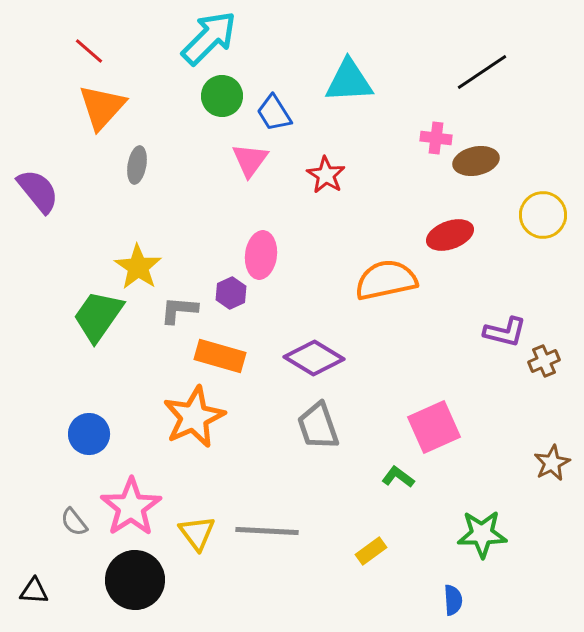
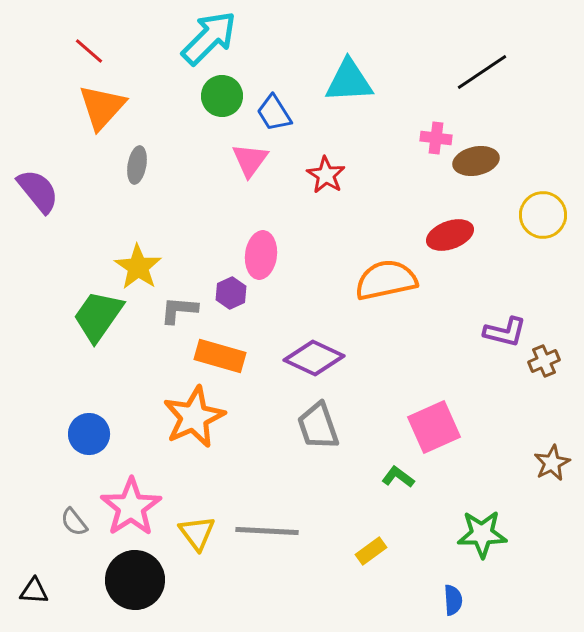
purple diamond: rotated 6 degrees counterclockwise
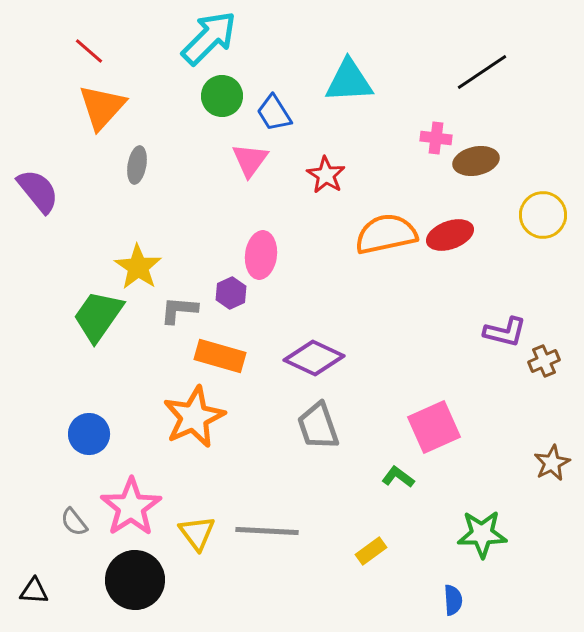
orange semicircle: moved 46 px up
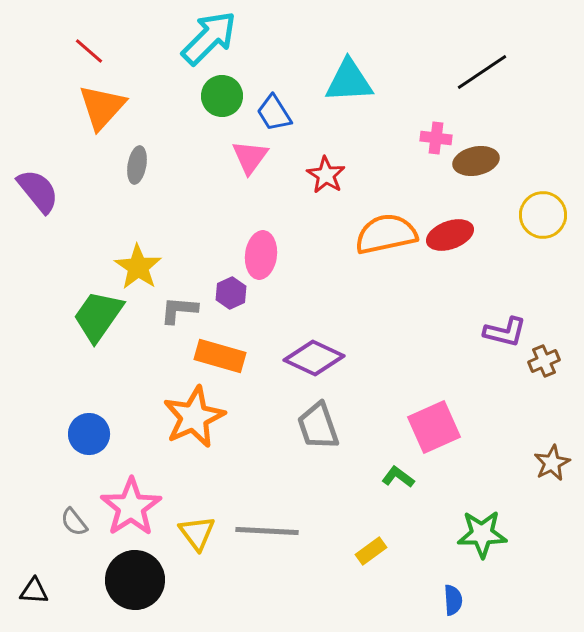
pink triangle: moved 3 px up
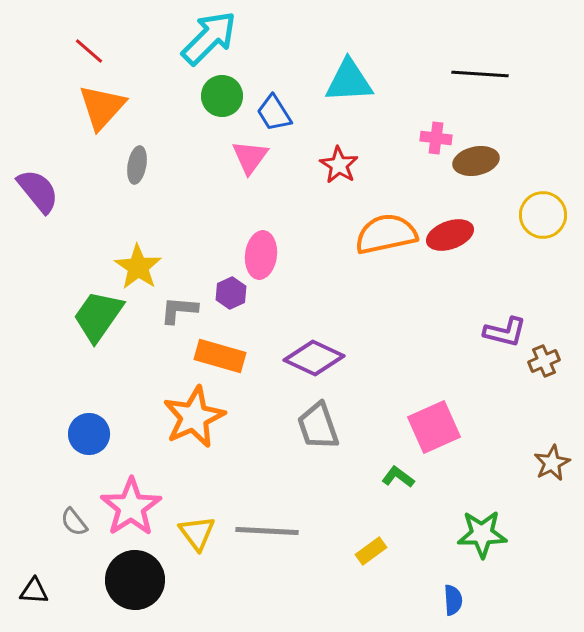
black line: moved 2 px left, 2 px down; rotated 38 degrees clockwise
red star: moved 13 px right, 10 px up
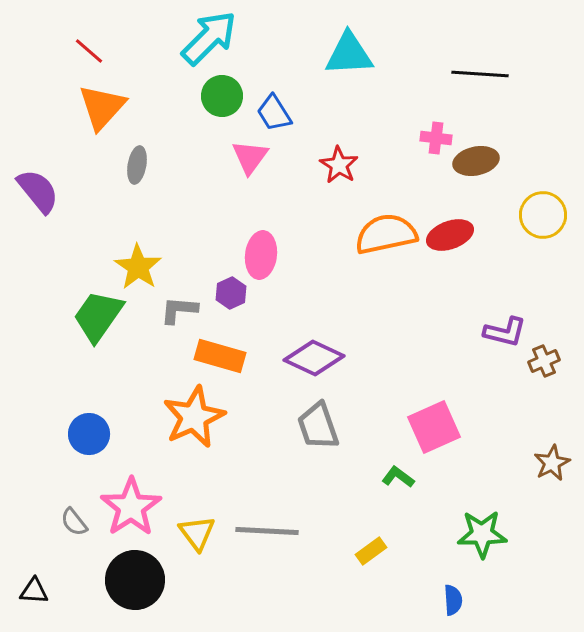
cyan triangle: moved 27 px up
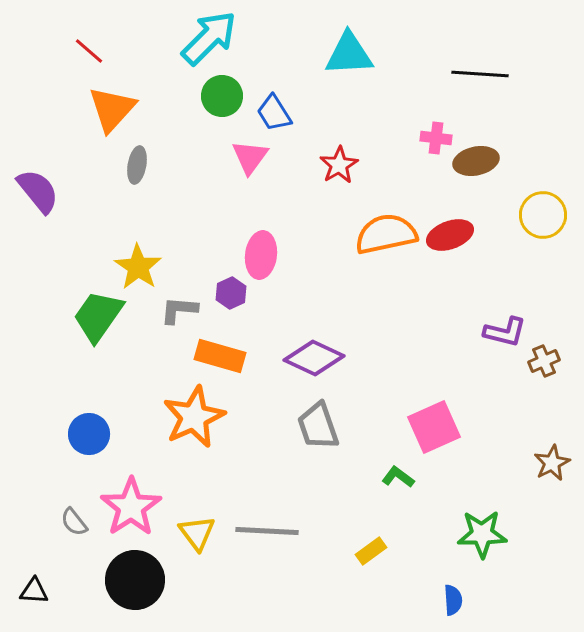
orange triangle: moved 10 px right, 2 px down
red star: rotated 9 degrees clockwise
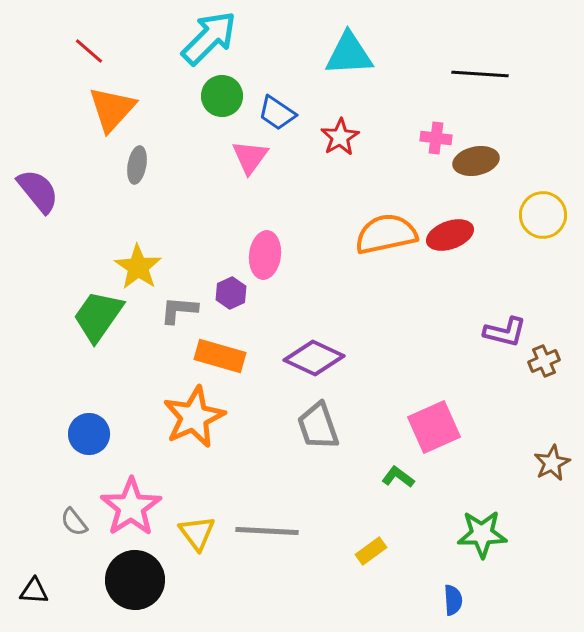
blue trapezoid: moved 3 px right; rotated 24 degrees counterclockwise
red star: moved 1 px right, 28 px up
pink ellipse: moved 4 px right
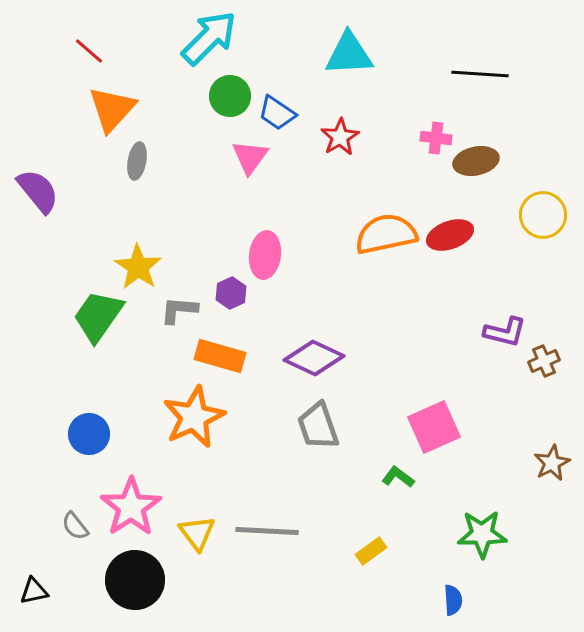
green circle: moved 8 px right
gray ellipse: moved 4 px up
gray semicircle: moved 1 px right, 4 px down
black triangle: rotated 16 degrees counterclockwise
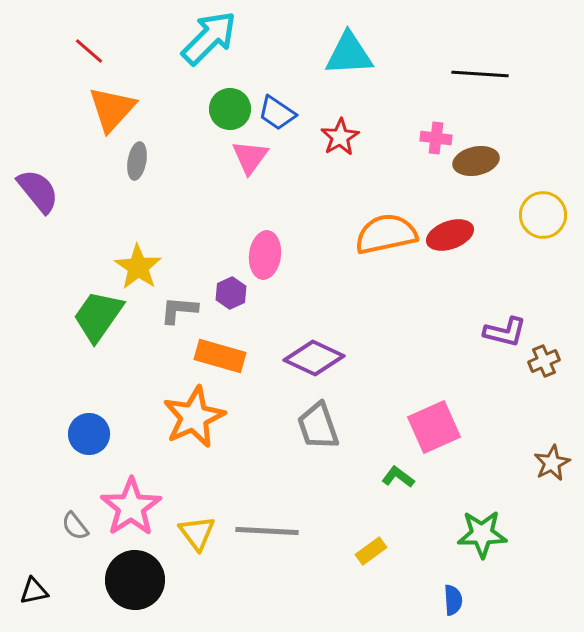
green circle: moved 13 px down
